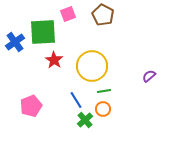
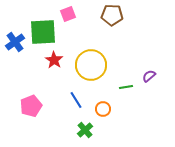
brown pentagon: moved 9 px right; rotated 25 degrees counterclockwise
yellow circle: moved 1 px left, 1 px up
green line: moved 22 px right, 4 px up
green cross: moved 10 px down
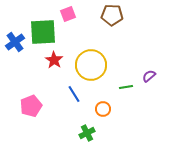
blue line: moved 2 px left, 6 px up
green cross: moved 2 px right, 3 px down; rotated 14 degrees clockwise
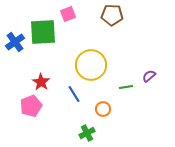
red star: moved 13 px left, 22 px down
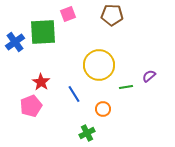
yellow circle: moved 8 px right
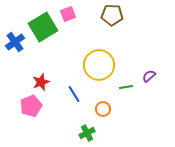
green square: moved 5 px up; rotated 28 degrees counterclockwise
red star: rotated 18 degrees clockwise
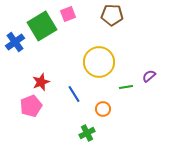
green square: moved 1 px left, 1 px up
yellow circle: moved 3 px up
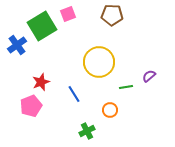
blue cross: moved 2 px right, 3 px down
orange circle: moved 7 px right, 1 px down
green cross: moved 2 px up
